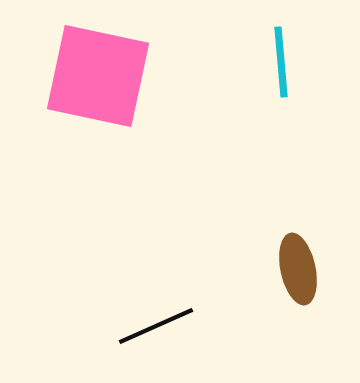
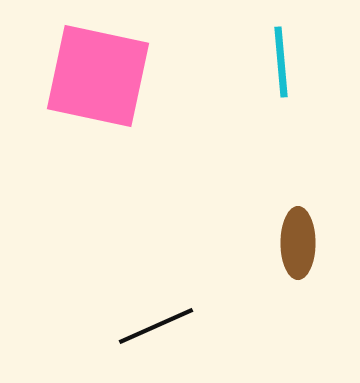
brown ellipse: moved 26 px up; rotated 12 degrees clockwise
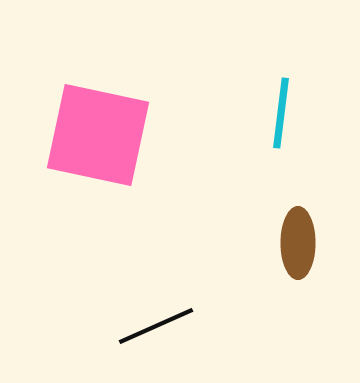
cyan line: moved 51 px down; rotated 12 degrees clockwise
pink square: moved 59 px down
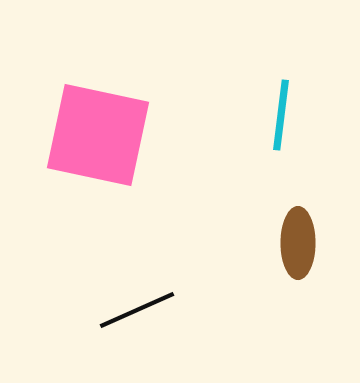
cyan line: moved 2 px down
black line: moved 19 px left, 16 px up
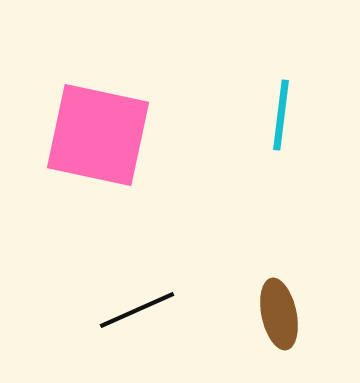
brown ellipse: moved 19 px left, 71 px down; rotated 12 degrees counterclockwise
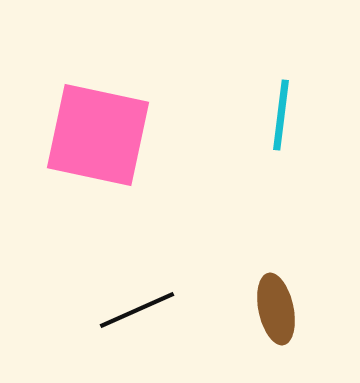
brown ellipse: moved 3 px left, 5 px up
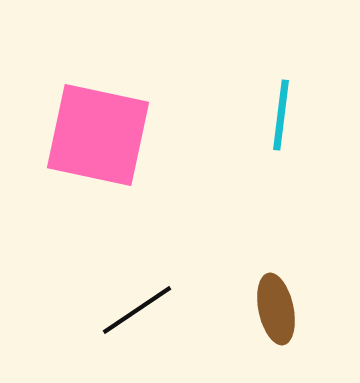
black line: rotated 10 degrees counterclockwise
